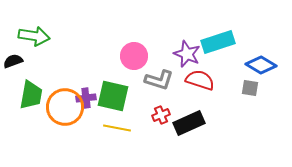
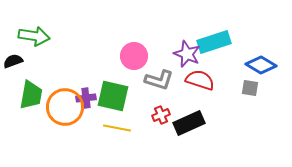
cyan rectangle: moved 4 px left
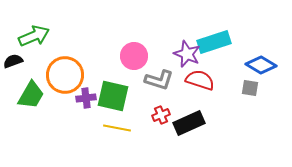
green arrow: rotated 32 degrees counterclockwise
green trapezoid: rotated 20 degrees clockwise
orange circle: moved 32 px up
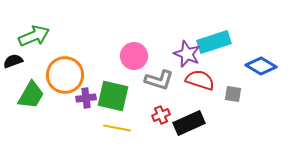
blue diamond: moved 1 px down
gray square: moved 17 px left, 6 px down
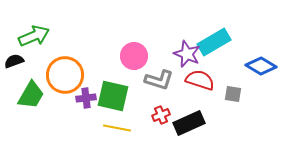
cyan rectangle: rotated 12 degrees counterclockwise
black semicircle: moved 1 px right
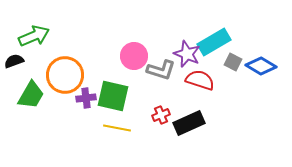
gray L-shape: moved 2 px right, 10 px up
gray square: moved 32 px up; rotated 18 degrees clockwise
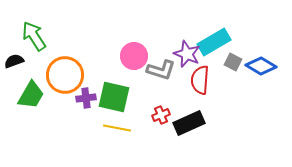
green arrow: rotated 100 degrees counterclockwise
red semicircle: rotated 104 degrees counterclockwise
green square: moved 1 px right, 1 px down
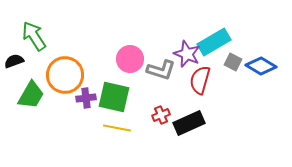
pink circle: moved 4 px left, 3 px down
red semicircle: rotated 12 degrees clockwise
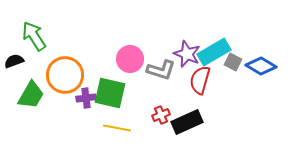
cyan rectangle: moved 10 px down
green square: moved 4 px left, 4 px up
black rectangle: moved 2 px left, 1 px up
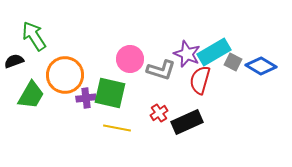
red cross: moved 2 px left, 2 px up; rotated 12 degrees counterclockwise
